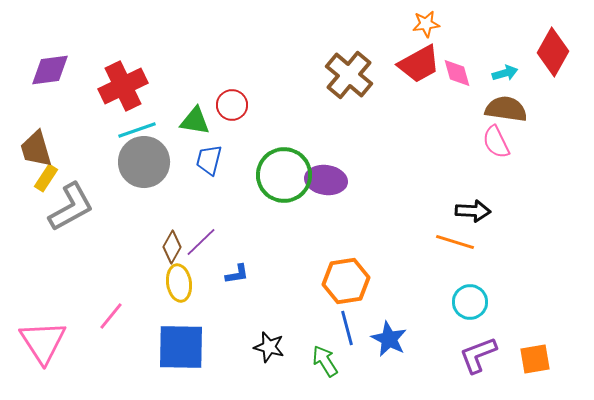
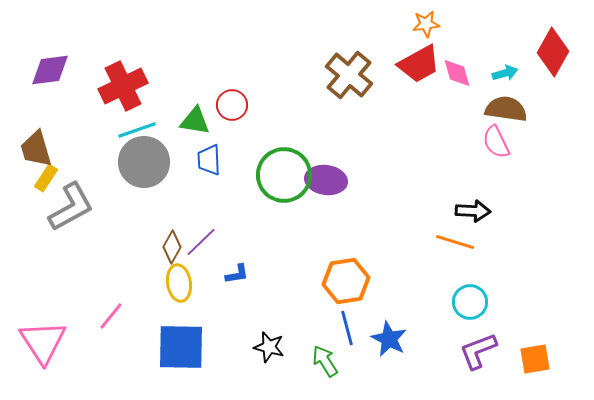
blue trapezoid: rotated 16 degrees counterclockwise
purple L-shape: moved 4 px up
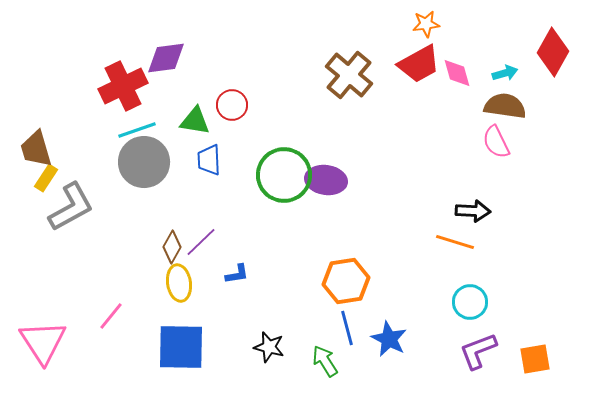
purple diamond: moved 116 px right, 12 px up
brown semicircle: moved 1 px left, 3 px up
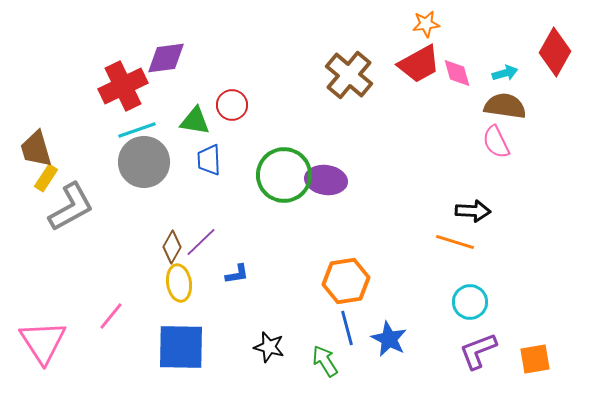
red diamond: moved 2 px right
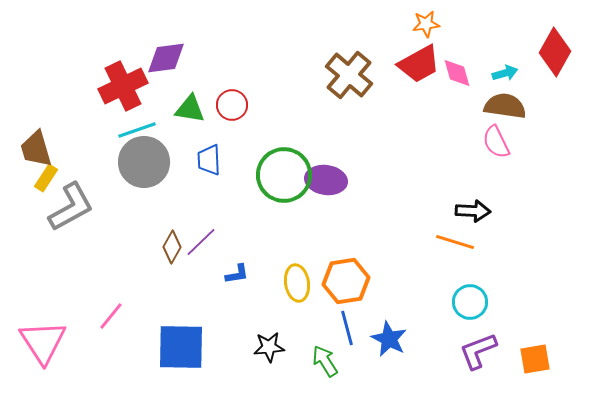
green triangle: moved 5 px left, 12 px up
yellow ellipse: moved 118 px right
black star: rotated 20 degrees counterclockwise
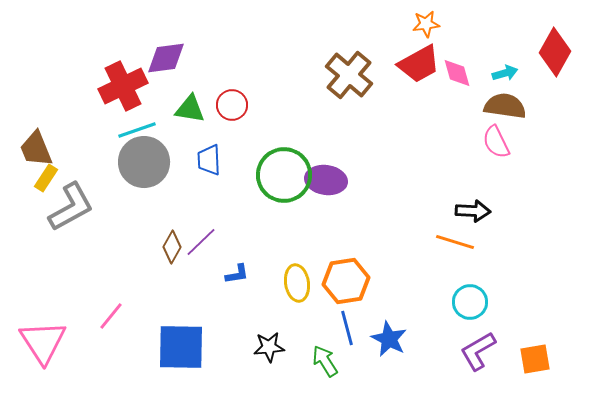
brown trapezoid: rotated 6 degrees counterclockwise
purple L-shape: rotated 9 degrees counterclockwise
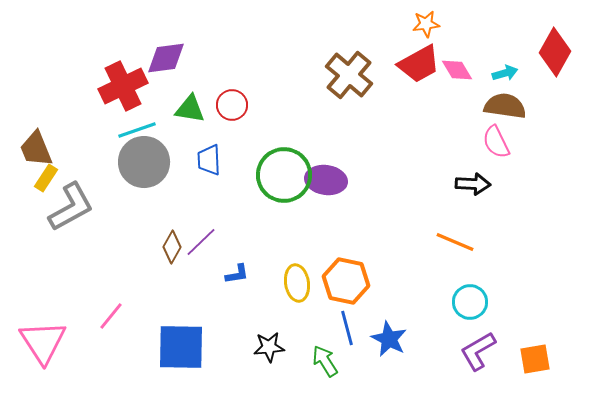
pink diamond: moved 3 px up; rotated 16 degrees counterclockwise
black arrow: moved 27 px up
orange line: rotated 6 degrees clockwise
orange hexagon: rotated 21 degrees clockwise
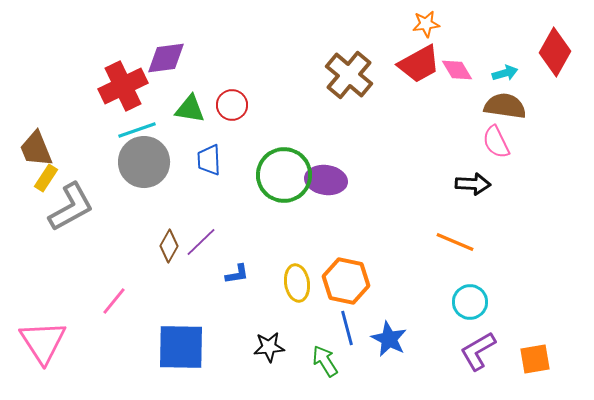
brown diamond: moved 3 px left, 1 px up
pink line: moved 3 px right, 15 px up
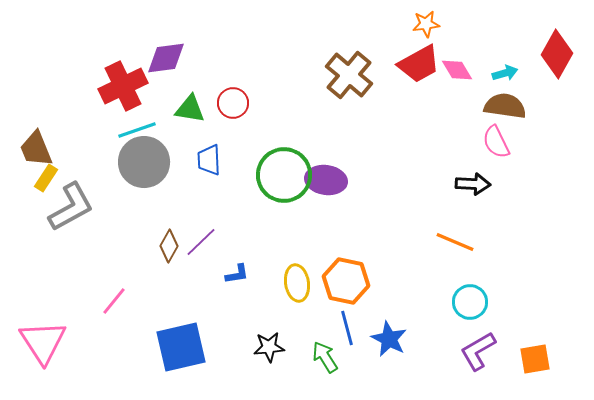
red diamond: moved 2 px right, 2 px down
red circle: moved 1 px right, 2 px up
blue square: rotated 14 degrees counterclockwise
green arrow: moved 4 px up
